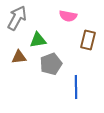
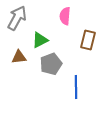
pink semicircle: moved 3 px left; rotated 84 degrees clockwise
green triangle: moved 2 px right; rotated 18 degrees counterclockwise
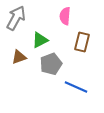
gray arrow: moved 1 px left
brown rectangle: moved 6 px left, 2 px down
brown triangle: rotated 14 degrees counterclockwise
blue line: rotated 65 degrees counterclockwise
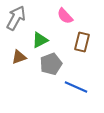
pink semicircle: rotated 48 degrees counterclockwise
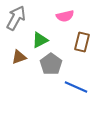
pink semicircle: rotated 60 degrees counterclockwise
gray pentagon: rotated 15 degrees counterclockwise
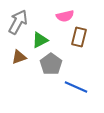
gray arrow: moved 2 px right, 4 px down
brown rectangle: moved 3 px left, 5 px up
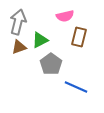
gray arrow: rotated 15 degrees counterclockwise
brown triangle: moved 10 px up
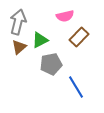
brown rectangle: rotated 30 degrees clockwise
brown triangle: rotated 21 degrees counterclockwise
gray pentagon: rotated 25 degrees clockwise
blue line: rotated 35 degrees clockwise
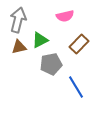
gray arrow: moved 2 px up
brown rectangle: moved 7 px down
brown triangle: rotated 28 degrees clockwise
